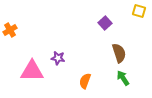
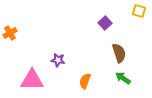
orange cross: moved 3 px down
purple star: moved 2 px down
pink triangle: moved 9 px down
green arrow: rotated 21 degrees counterclockwise
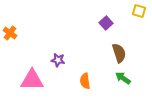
purple square: moved 1 px right
orange cross: rotated 24 degrees counterclockwise
orange semicircle: rotated 28 degrees counterclockwise
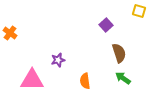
purple square: moved 2 px down
purple star: rotated 24 degrees counterclockwise
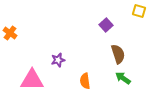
brown semicircle: moved 1 px left, 1 px down
